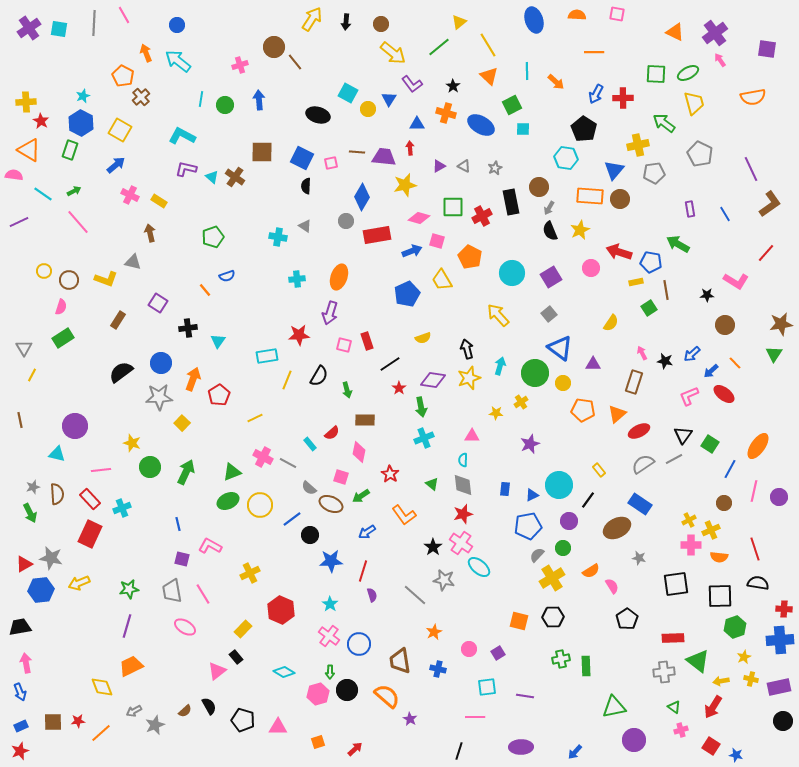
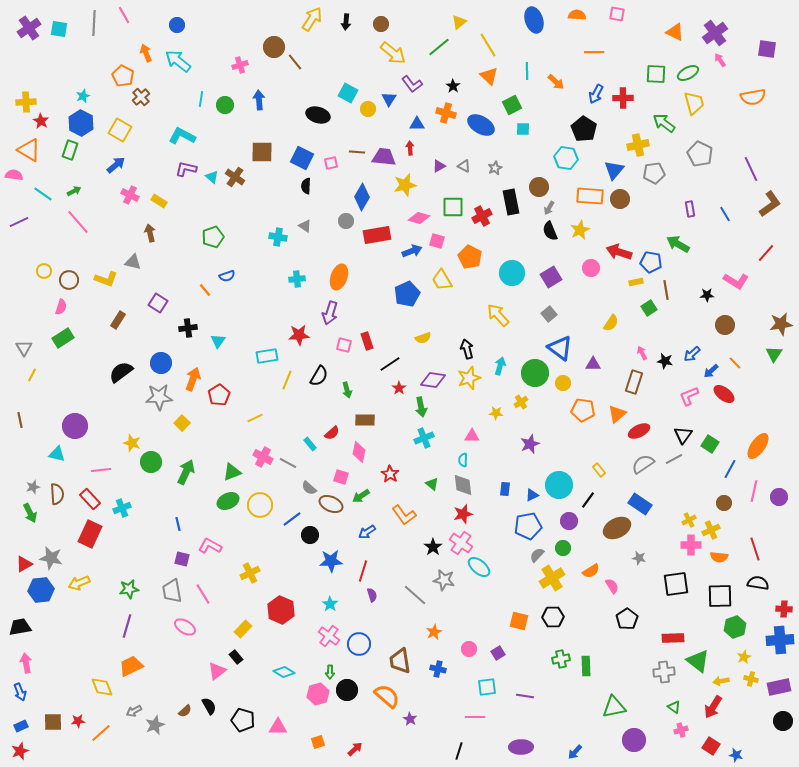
green circle at (150, 467): moved 1 px right, 5 px up
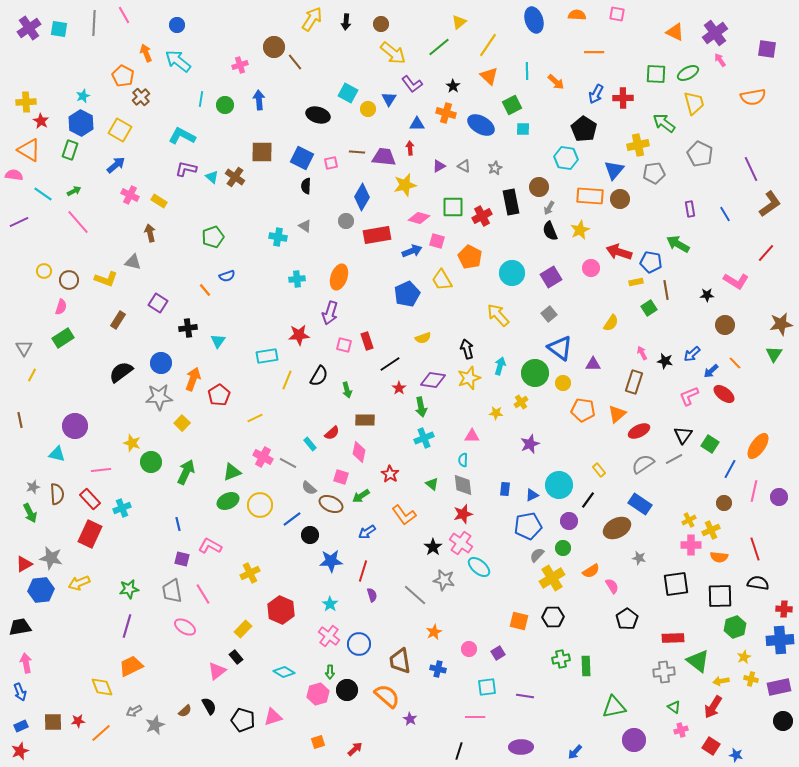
yellow line at (488, 45): rotated 65 degrees clockwise
pink triangle at (278, 727): moved 5 px left, 10 px up; rotated 18 degrees counterclockwise
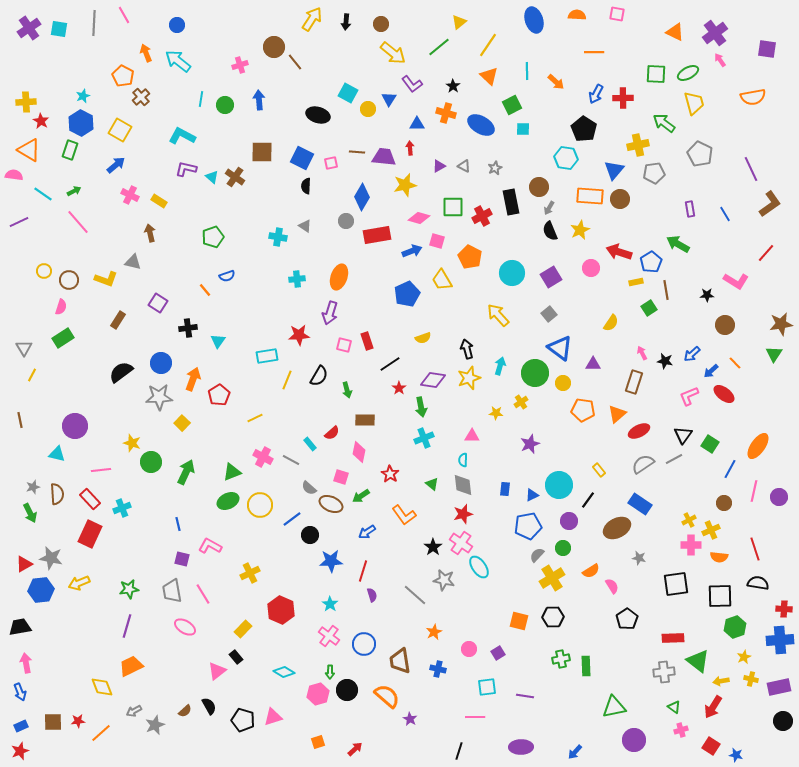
blue pentagon at (651, 262): rotated 30 degrees clockwise
gray line at (288, 463): moved 3 px right, 3 px up
cyan ellipse at (479, 567): rotated 15 degrees clockwise
blue circle at (359, 644): moved 5 px right
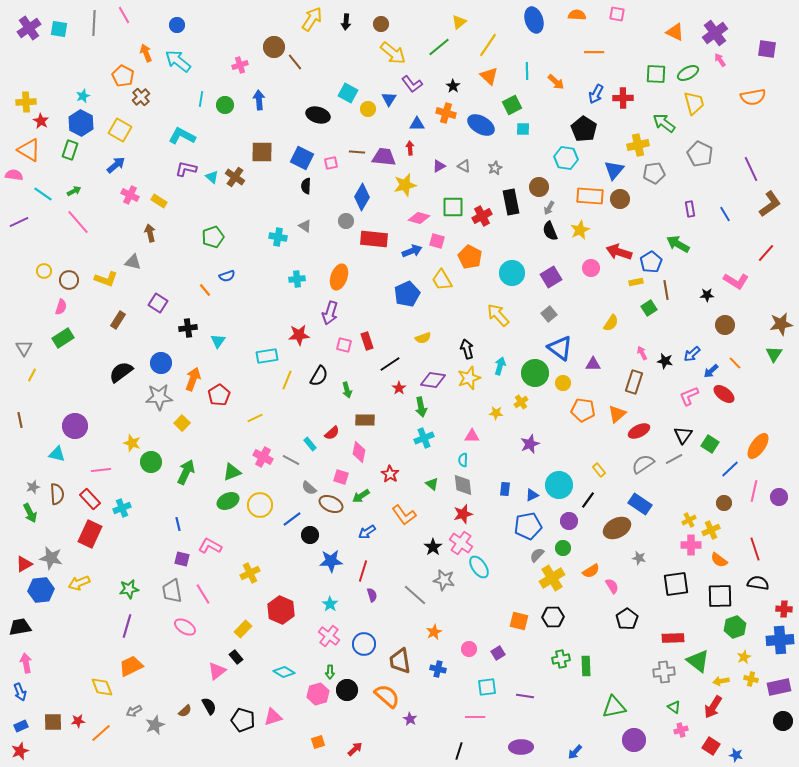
red rectangle at (377, 235): moved 3 px left, 4 px down; rotated 16 degrees clockwise
blue line at (730, 469): rotated 18 degrees clockwise
orange semicircle at (719, 557): moved 3 px down; rotated 30 degrees clockwise
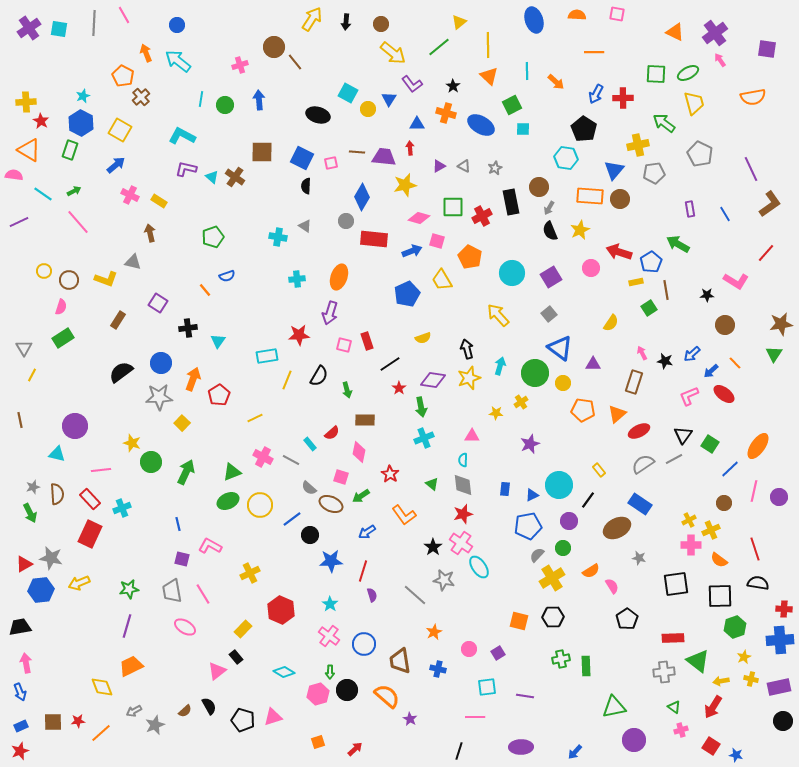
yellow line at (488, 45): rotated 35 degrees counterclockwise
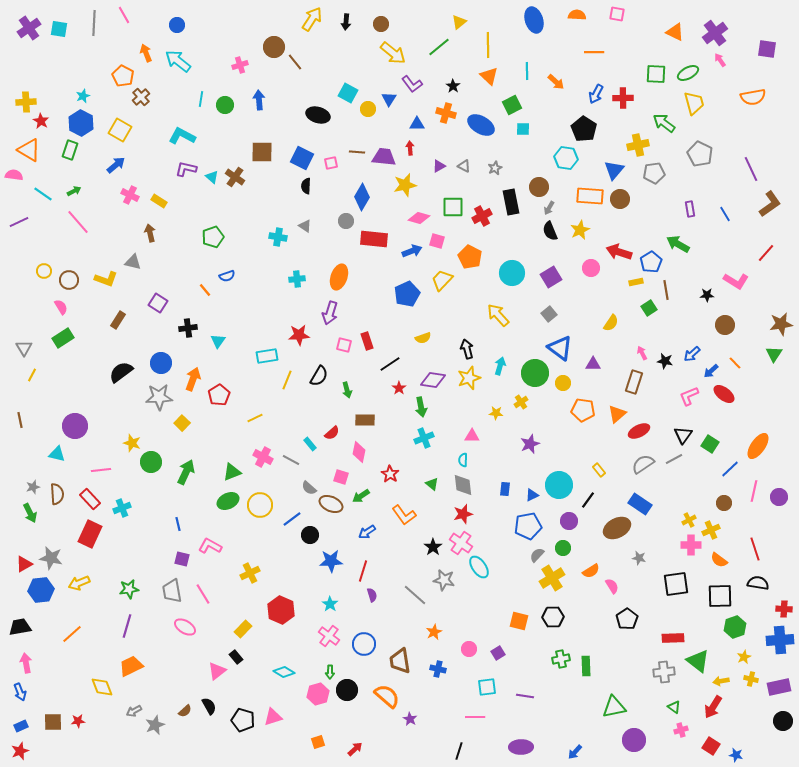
yellow trapezoid at (442, 280): rotated 75 degrees clockwise
pink semicircle at (61, 307): rotated 49 degrees counterclockwise
orange line at (101, 733): moved 29 px left, 99 px up
